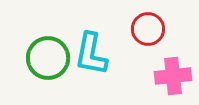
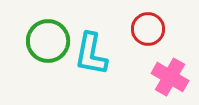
green circle: moved 17 px up
pink cross: moved 3 px left, 1 px down; rotated 36 degrees clockwise
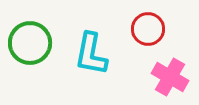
green circle: moved 18 px left, 2 px down
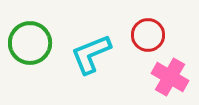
red circle: moved 6 px down
cyan L-shape: rotated 57 degrees clockwise
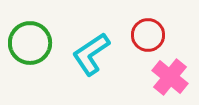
cyan L-shape: rotated 12 degrees counterclockwise
pink cross: rotated 9 degrees clockwise
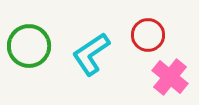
green circle: moved 1 px left, 3 px down
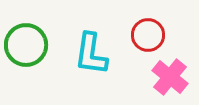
green circle: moved 3 px left, 1 px up
cyan L-shape: rotated 48 degrees counterclockwise
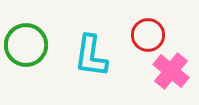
cyan L-shape: moved 2 px down
pink cross: moved 1 px right, 6 px up
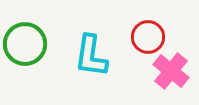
red circle: moved 2 px down
green circle: moved 1 px left, 1 px up
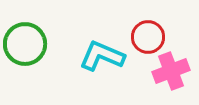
cyan L-shape: moved 11 px right; rotated 105 degrees clockwise
pink cross: rotated 30 degrees clockwise
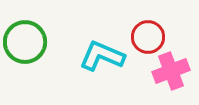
green circle: moved 2 px up
